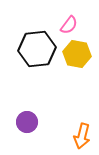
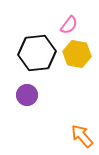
black hexagon: moved 4 px down
purple circle: moved 27 px up
orange arrow: rotated 125 degrees clockwise
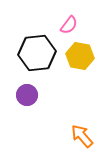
yellow hexagon: moved 3 px right, 2 px down
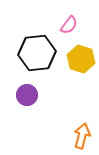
yellow hexagon: moved 1 px right, 3 px down; rotated 8 degrees clockwise
orange arrow: rotated 55 degrees clockwise
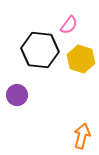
black hexagon: moved 3 px right, 3 px up; rotated 12 degrees clockwise
purple circle: moved 10 px left
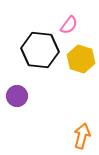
purple circle: moved 1 px down
